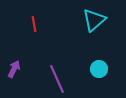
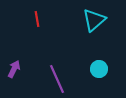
red line: moved 3 px right, 5 px up
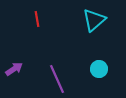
purple arrow: rotated 30 degrees clockwise
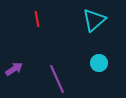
cyan circle: moved 6 px up
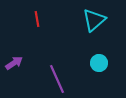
purple arrow: moved 6 px up
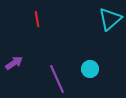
cyan triangle: moved 16 px right, 1 px up
cyan circle: moved 9 px left, 6 px down
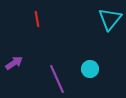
cyan triangle: rotated 10 degrees counterclockwise
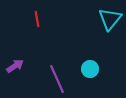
purple arrow: moved 1 px right, 3 px down
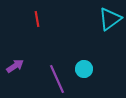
cyan triangle: rotated 15 degrees clockwise
cyan circle: moved 6 px left
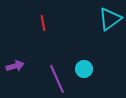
red line: moved 6 px right, 4 px down
purple arrow: rotated 18 degrees clockwise
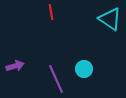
cyan triangle: rotated 50 degrees counterclockwise
red line: moved 8 px right, 11 px up
purple line: moved 1 px left
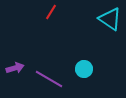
red line: rotated 42 degrees clockwise
purple arrow: moved 2 px down
purple line: moved 7 px left; rotated 36 degrees counterclockwise
